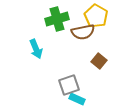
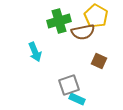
green cross: moved 2 px right, 2 px down
cyan arrow: moved 1 px left, 3 px down
brown square: rotated 14 degrees counterclockwise
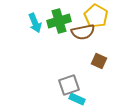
cyan arrow: moved 29 px up
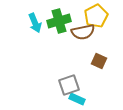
yellow pentagon: rotated 15 degrees clockwise
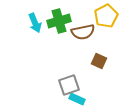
yellow pentagon: moved 10 px right
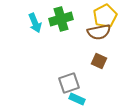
yellow pentagon: moved 1 px left
green cross: moved 2 px right, 2 px up
brown semicircle: moved 16 px right
gray square: moved 2 px up
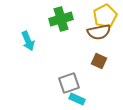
cyan arrow: moved 7 px left, 18 px down
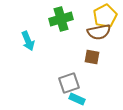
brown square: moved 7 px left, 4 px up; rotated 14 degrees counterclockwise
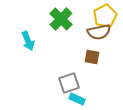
green cross: rotated 30 degrees counterclockwise
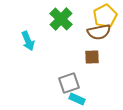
brown square: rotated 14 degrees counterclockwise
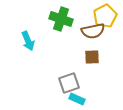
green cross: rotated 25 degrees counterclockwise
brown semicircle: moved 6 px left, 1 px up
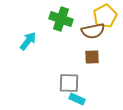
cyan arrow: rotated 120 degrees counterclockwise
gray square: rotated 20 degrees clockwise
